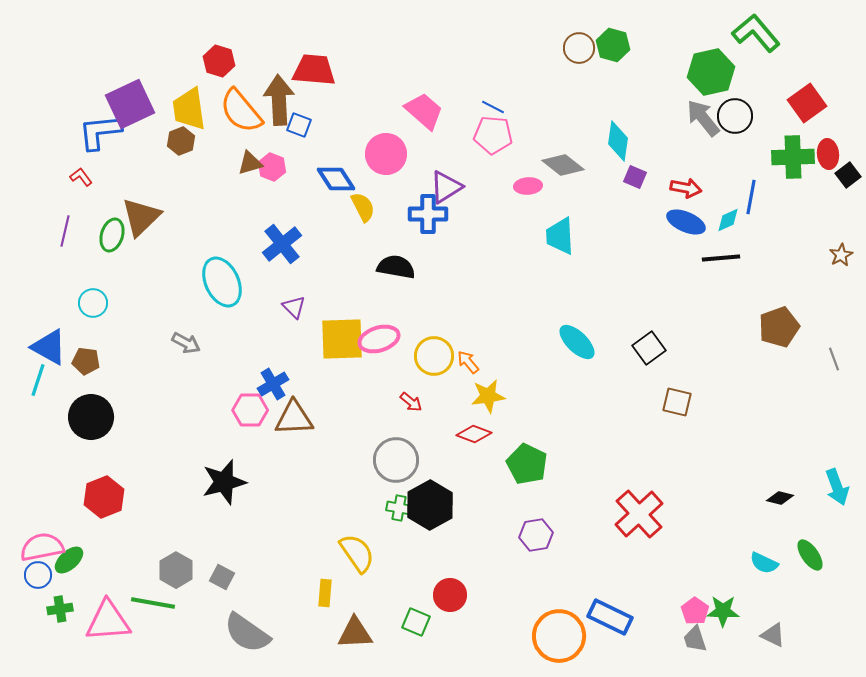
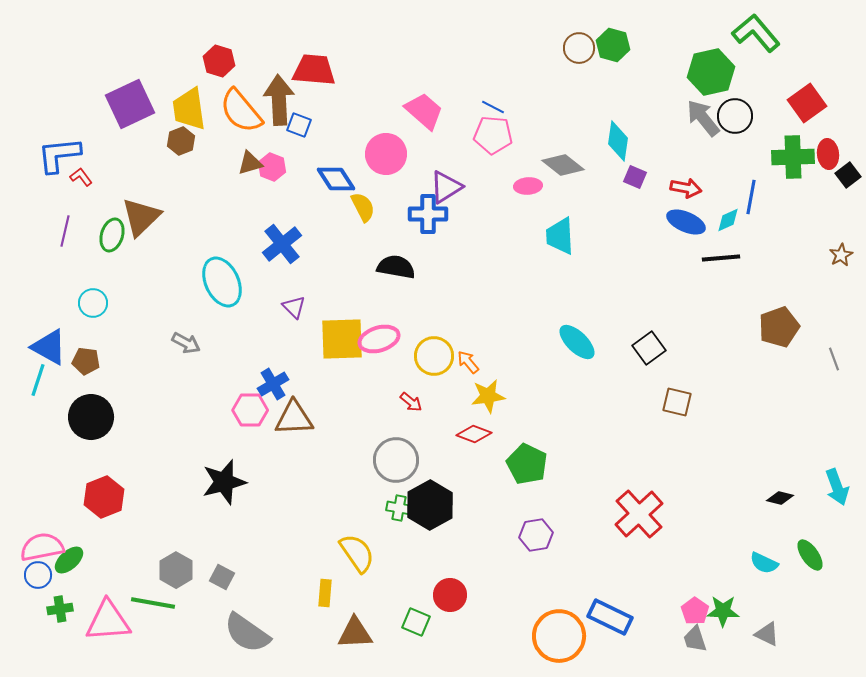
blue L-shape at (100, 132): moved 41 px left, 23 px down
gray triangle at (773, 635): moved 6 px left, 1 px up
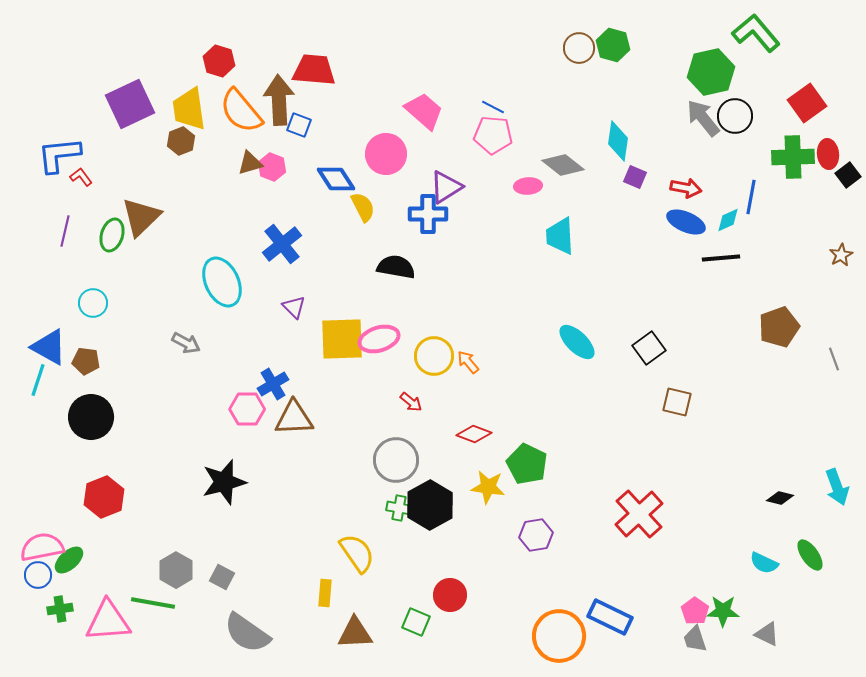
yellow star at (488, 396): moved 91 px down; rotated 16 degrees clockwise
pink hexagon at (250, 410): moved 3 px left, 1 px up
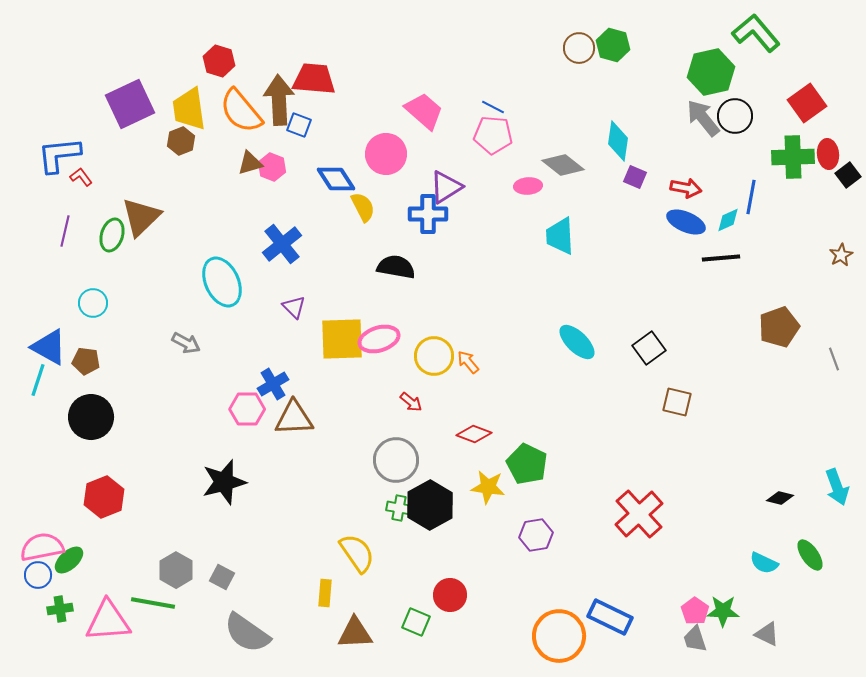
red trapezoid at (314, 70): moved 9 px down
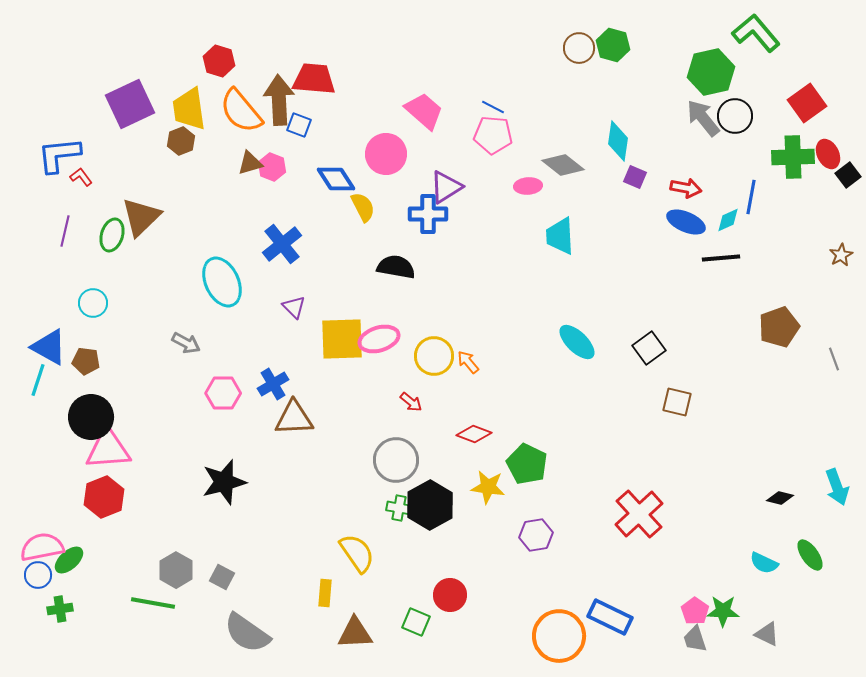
red ellipse at (828, 154): rotated 20 degrees counterclockwise
pink hexagon at (247, 409): moved 24 px left, 16 px up
pink triangle at (108, 621): moved 172 px up
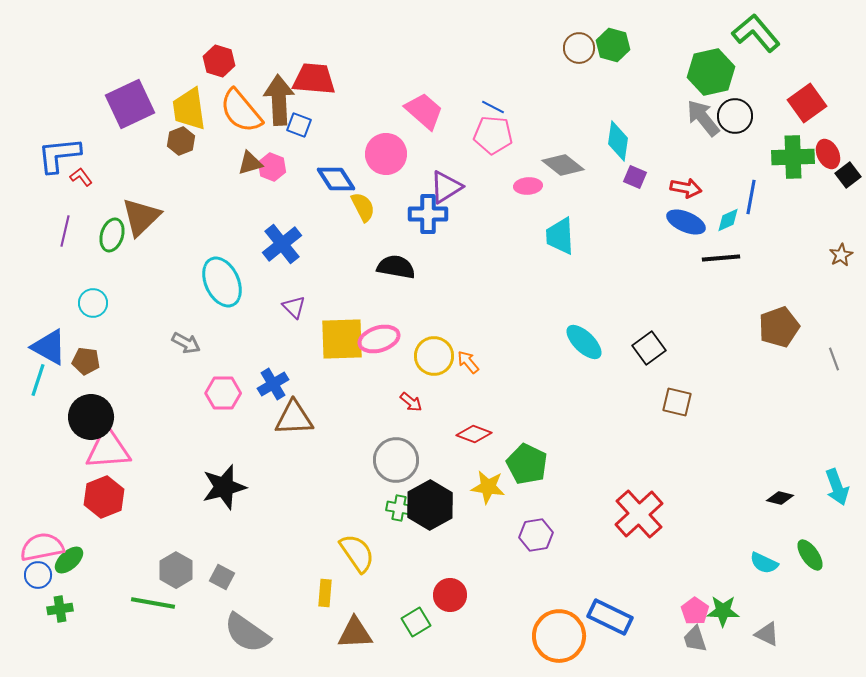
cyan ellipse at (577, 342): moved 7 px right
black star at (224, 482): moved 5 px down
green square at (416, 622): rotated 36 degrees clockwise
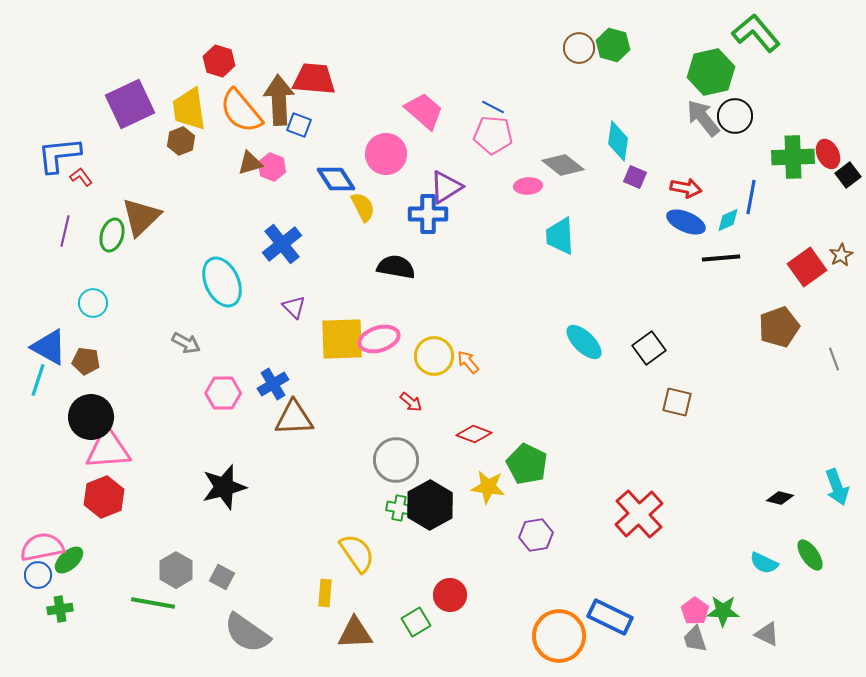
red square at (807, 103): moved 164 px down
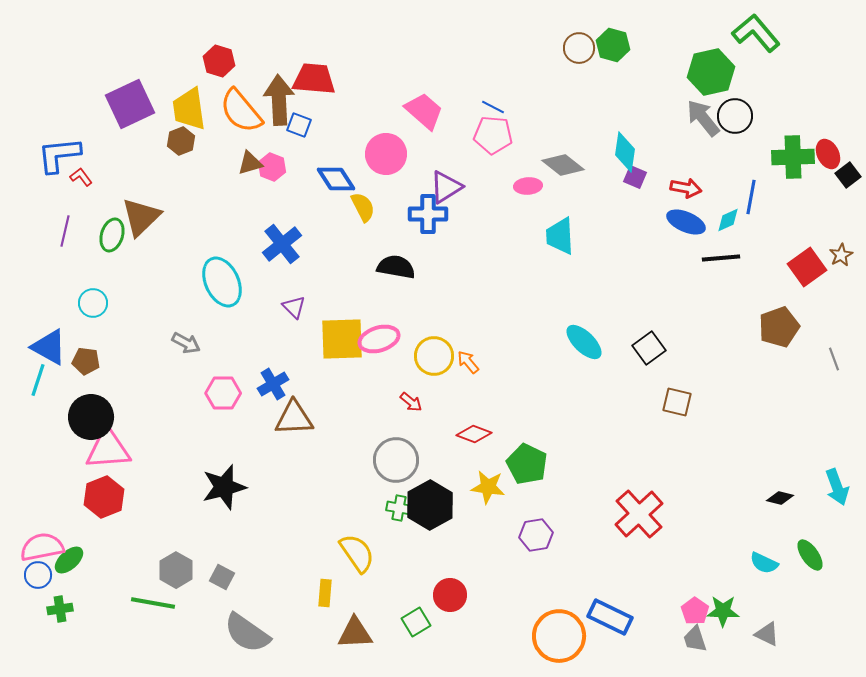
cyan diamond at (618, 141): moved 7 px right, 11 px down
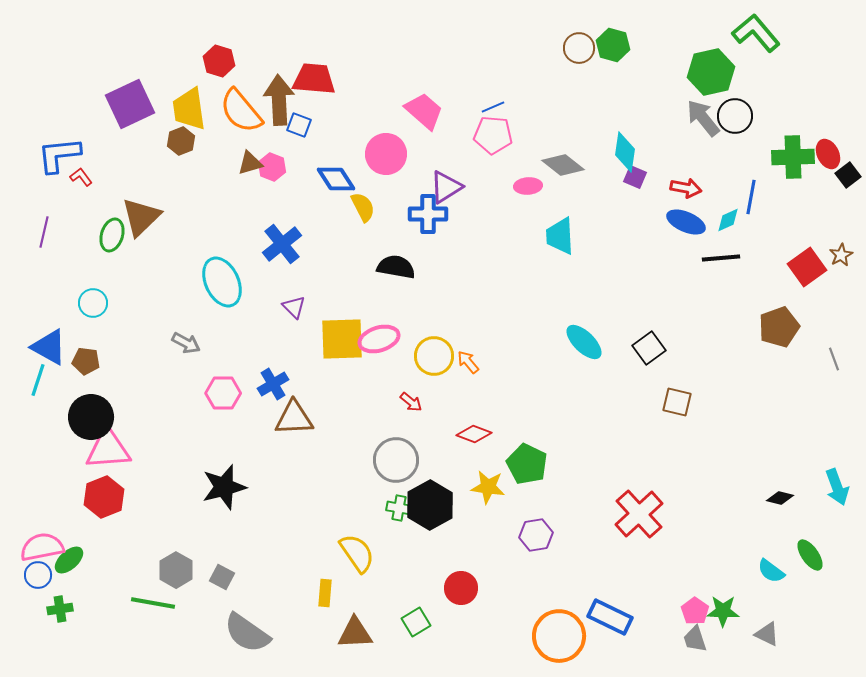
blue line at (493, 107): rotated 50 degrees counterclockwise
purple line at (65, 231): moved 21 px left, 1 px down
cyan semicircle at (764, 563): moved 7 px right, 8 px down; rotated 12 degrees clockwise
red circle at (450, 595): moved 11 px right, 7 px up
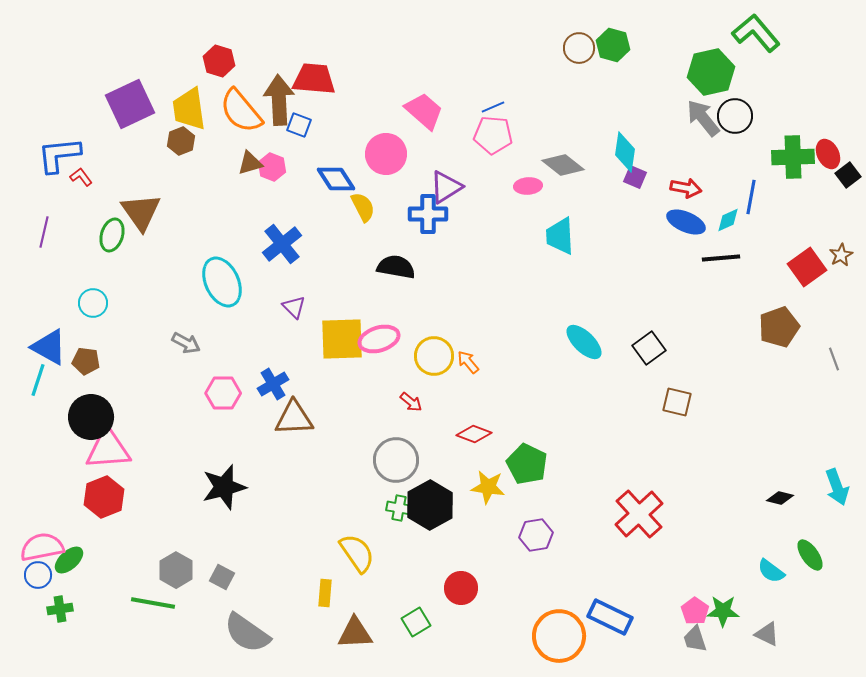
brown triangle at (141, 217): moved 5 px up; rotated 21 degrees counterclockwise
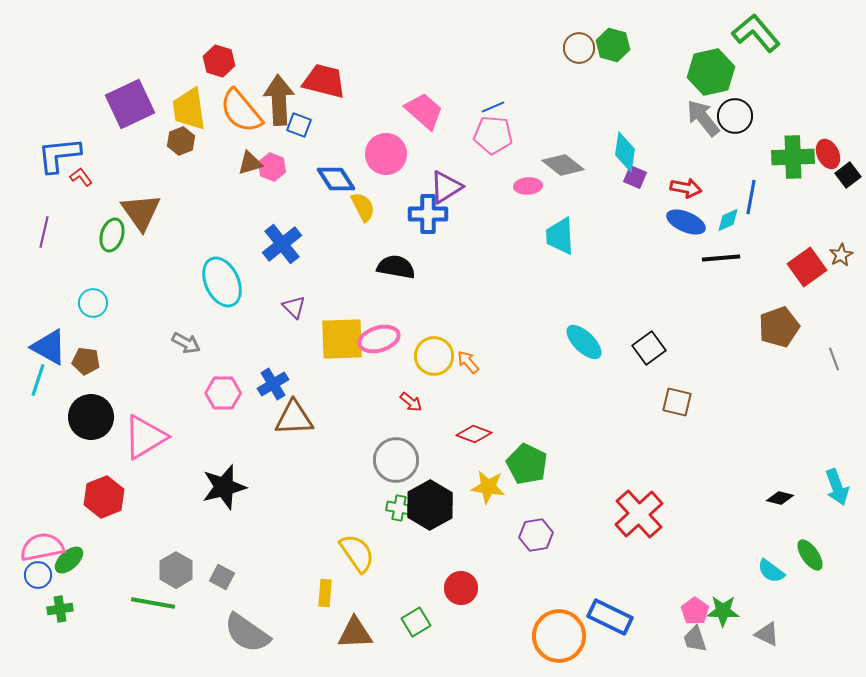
red trapezoid at (314, 79): moved 10 px right, 2 px down; rotated 9 degrees clockwise
pink triangle at (108, 449): moved 37 px right, 12 px up; rotated 27 degrees counterclockwise
